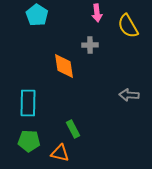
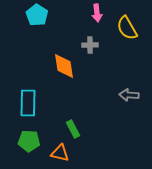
yellow semicircle: moved 1 px left, 2 px down
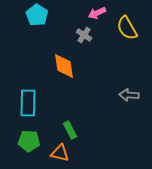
pink arrow: rotated 72 degrees clockwise
gray cross: moved 6 px left, 10 px up; rotated 35 degrees clockwise
green rectangle: moved 3 px left, 1 px down
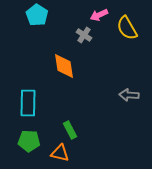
pink arrow: moved 2 px right, 2 px down
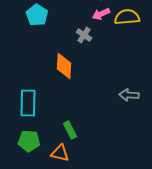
pink arrow: moved 2 px right, 1 px up
yellow semicircle: moved 11 px up; rotated 115 degrees clockwise
orange diamond: rotated 12 degrees clockwise
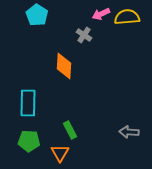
gray arrow: moved 37 px down
orange triangle: rotated 48 degrees clockwise
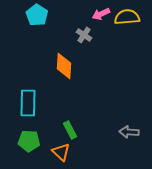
orange triangle: moved 1 px right, 1 px up; rotated 18 degrees counterclockwise
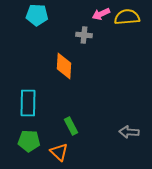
cyan pentagon: rotated 30 degrees counterclockwise
gray cross: rotated 28 degrees counterclockwise
green rectangle: moved 1 px right, 4 px up
orange triangle: moved 2 px left
